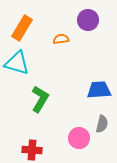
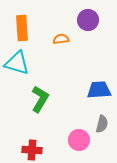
orange rectangle: rotated 35 degrees counterclockwise
pink circle: moved 2 px down
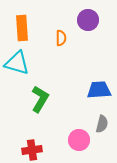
orange semicircle: moved 1 px up; rotated 98 degrees clockwise
red cross: rotated 12 degrees counterclockwise
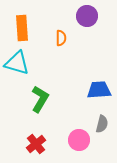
purple circle: moved 1 px left, 4 px up
red cross: moved 4 px right, 6 px up; rotated 30 degrees counterclockwise
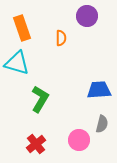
orange rectangle: rotated 15 degrees counterclockwise
